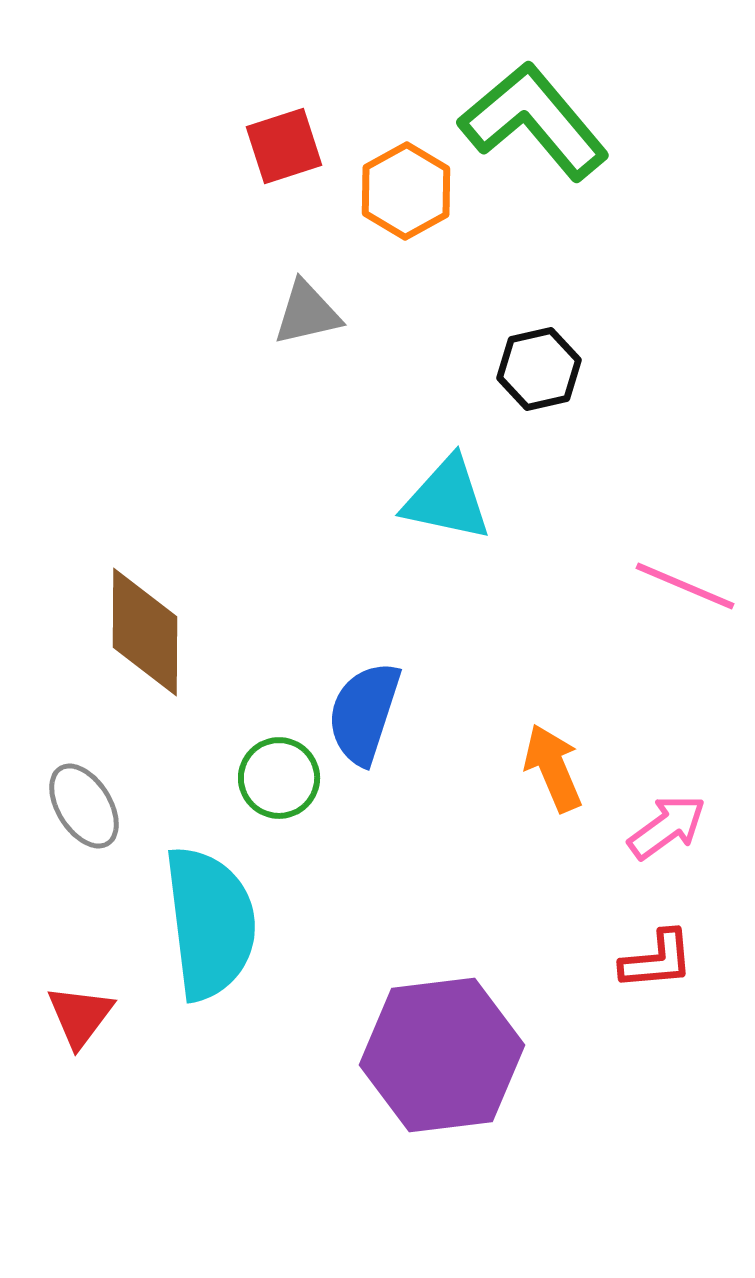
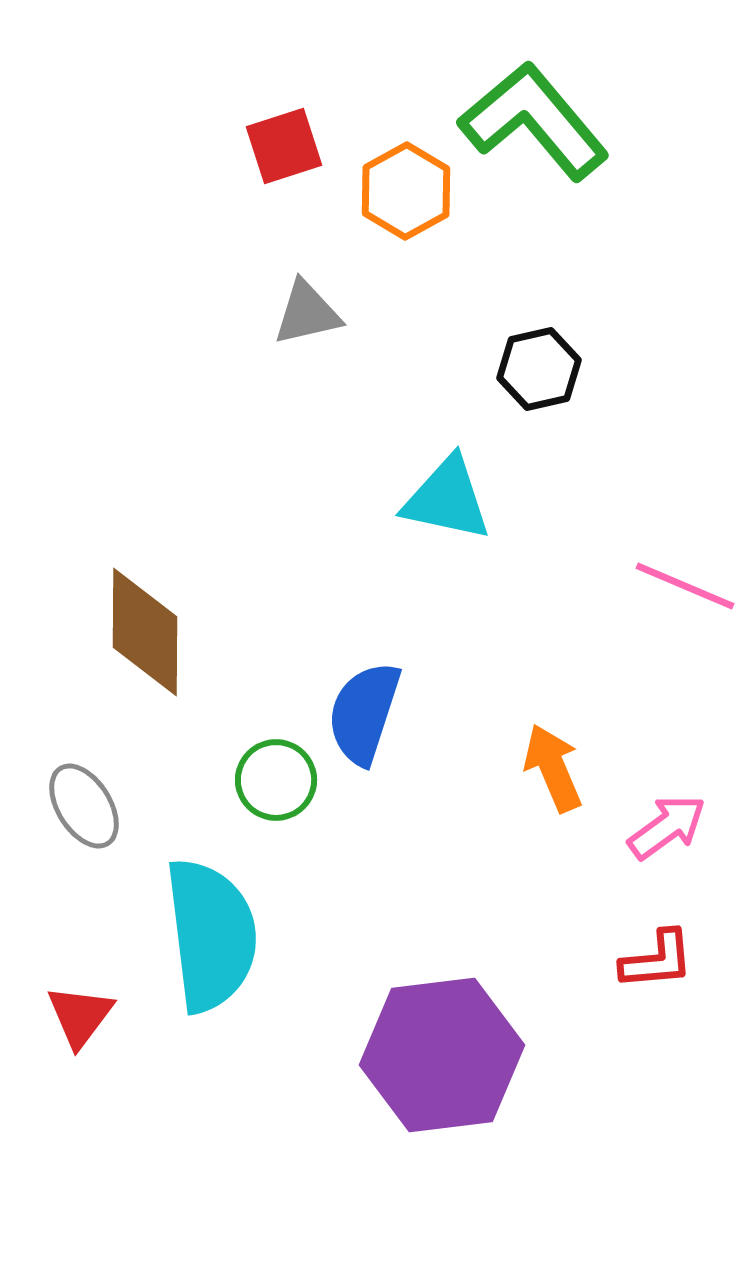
green circle: moved 3 px left, 2 px down
cyan semicircle: moved 1 px right, 12 px down
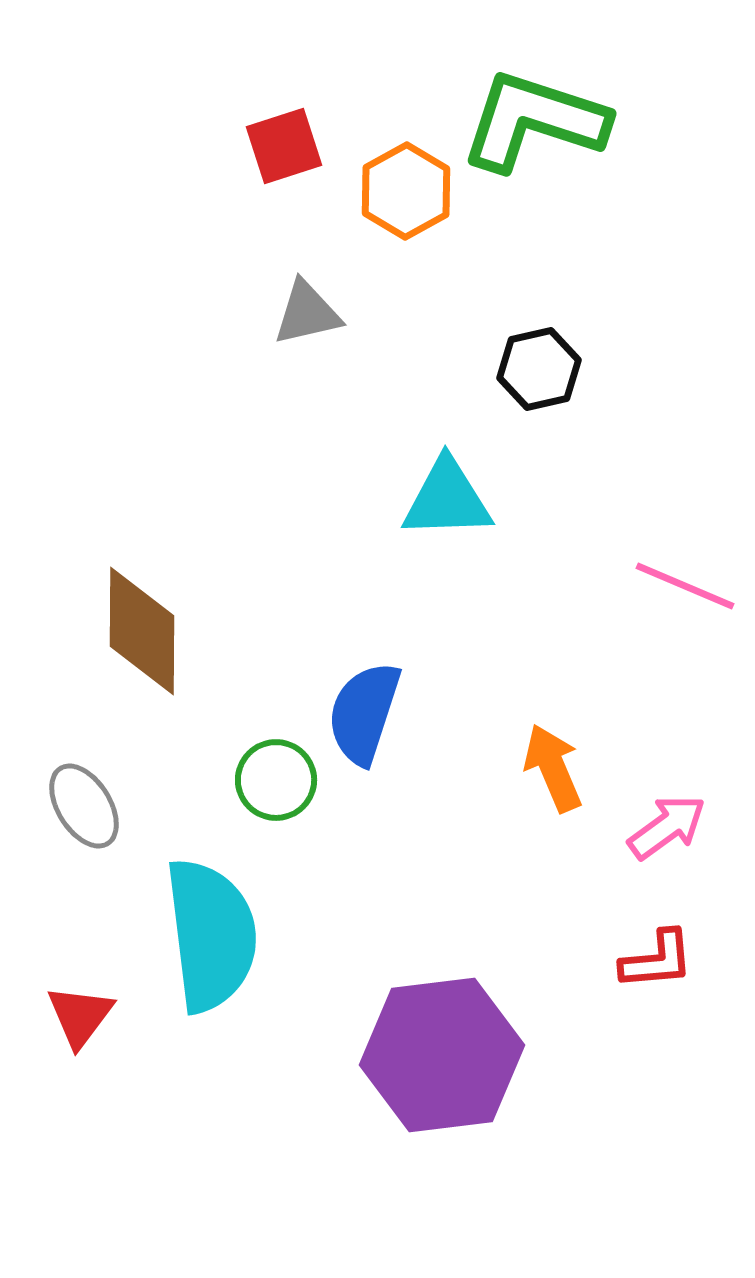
green L-shape: rotated 32 degrees counterclockwise
cyan triangle: rotated 14 degrees counterclockwise
brown diamond: moved 3 px left, 1 px up
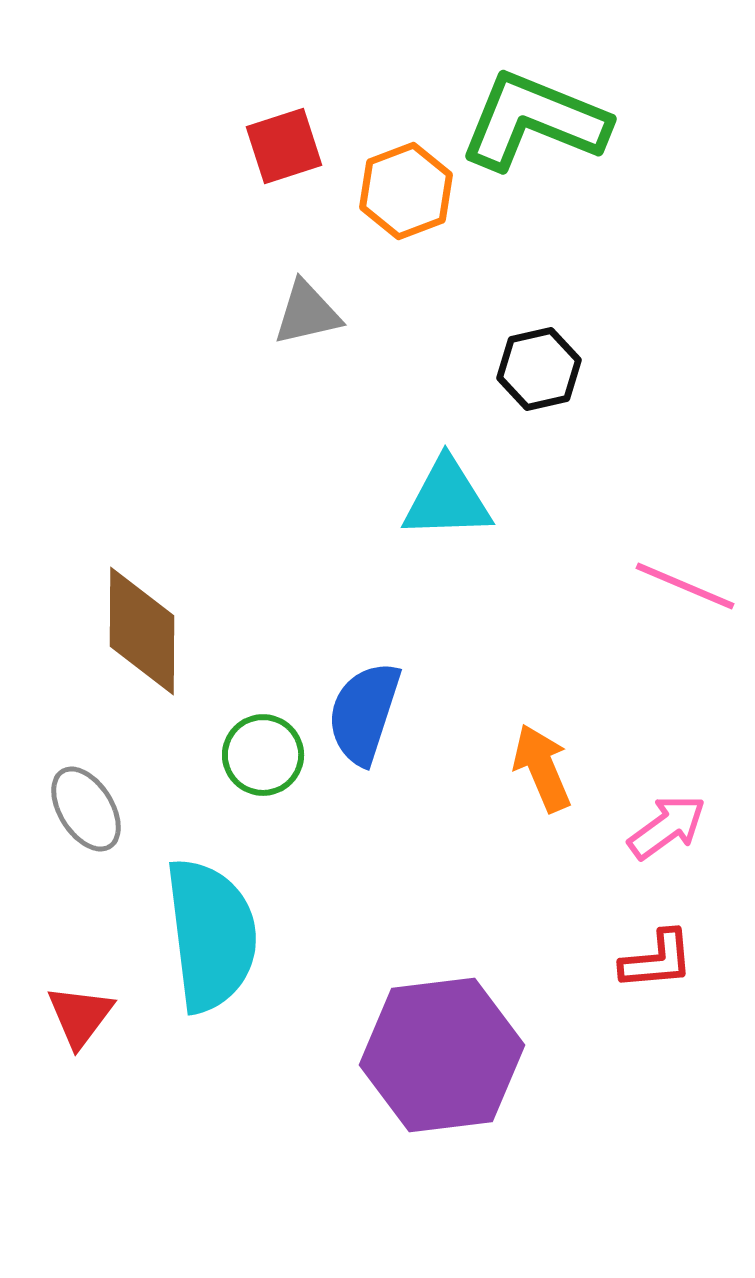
green L-shape: rotated 4 degrees clockwise
orange hexagon: rotated 8 degrees clockwise
orange arrow: moved 11 px left
green circle: moved 13 px left, 25 px up
gray ellipse: moved 2 px right, 3 px down
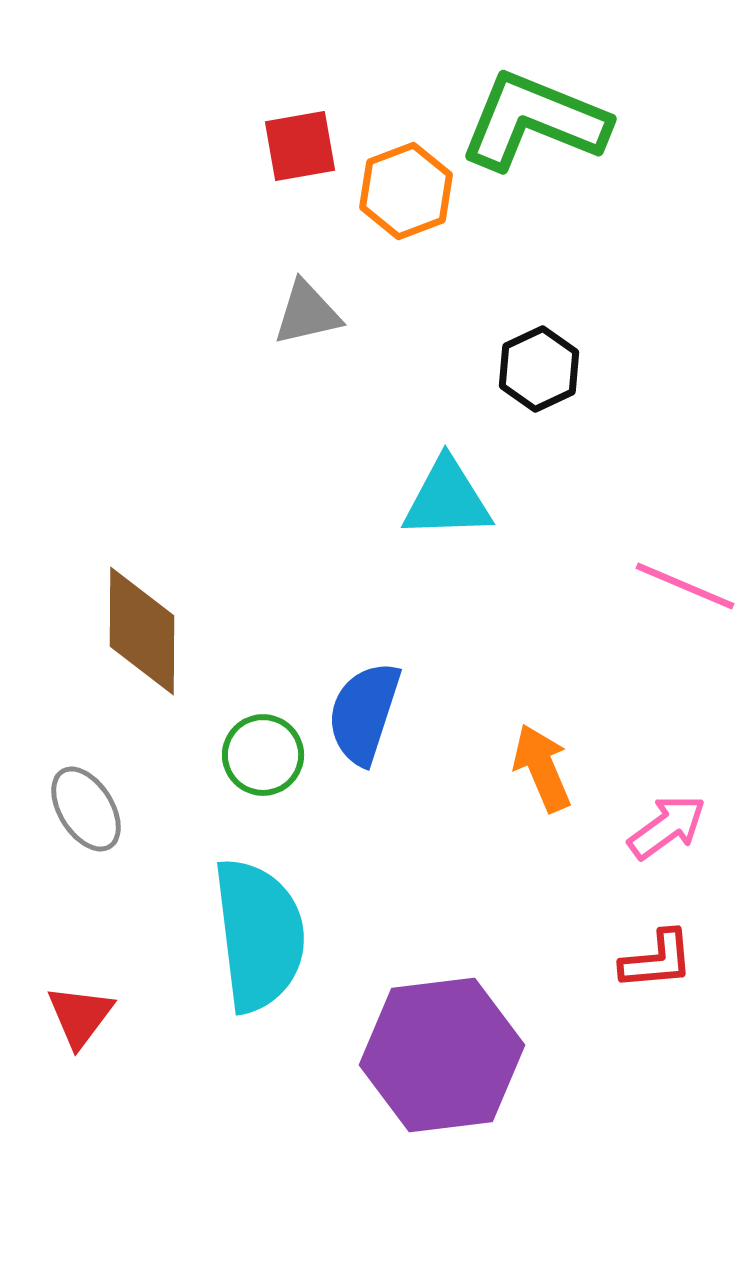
red square: moved 16 px right; rotated 8 degrees clockwise
black hexagon: rotated 12 degrees counterclockwise
cyan semicircle: moved 48 px right
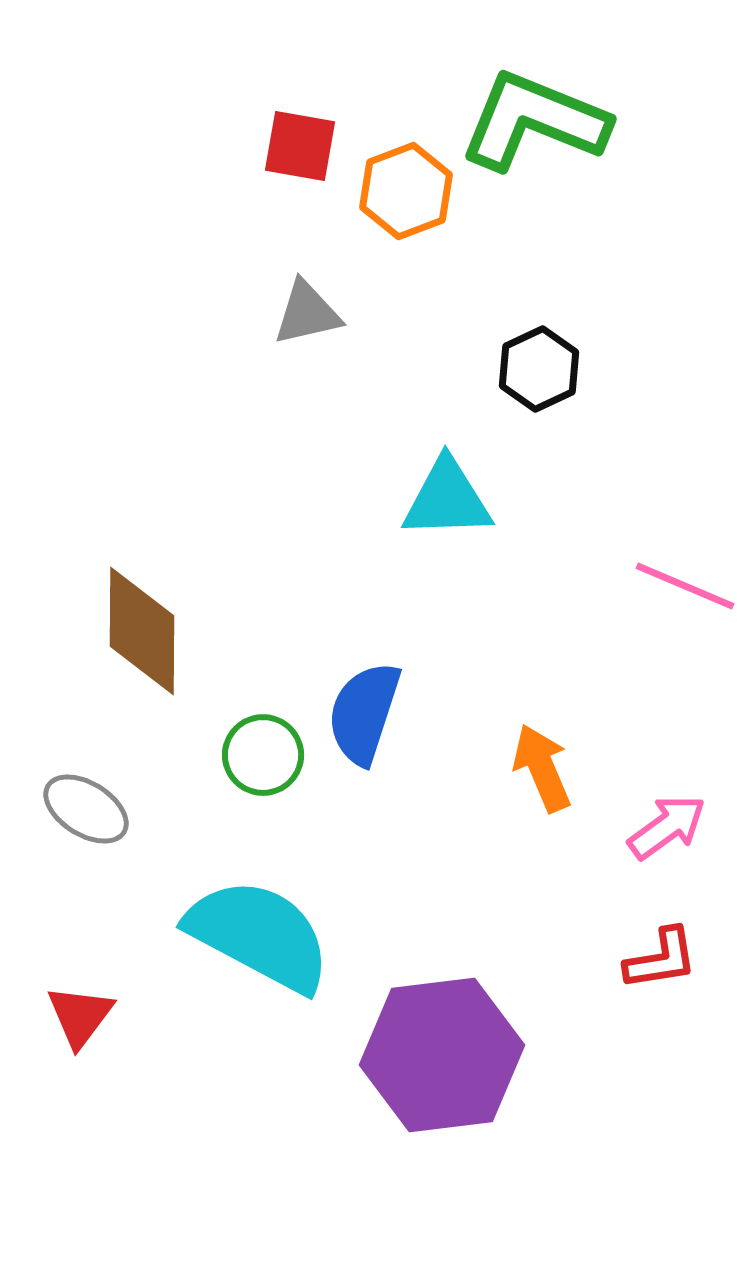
red square: rotated 20 degrees clockwise
gray ellipse: rotated 26 degrees counterclockwise
cyan semicircle: rotated 55 degrees counterclockwise
red L-shape: moved 4 px right, 1 px up; rotated 4 degrees counterclockwise
